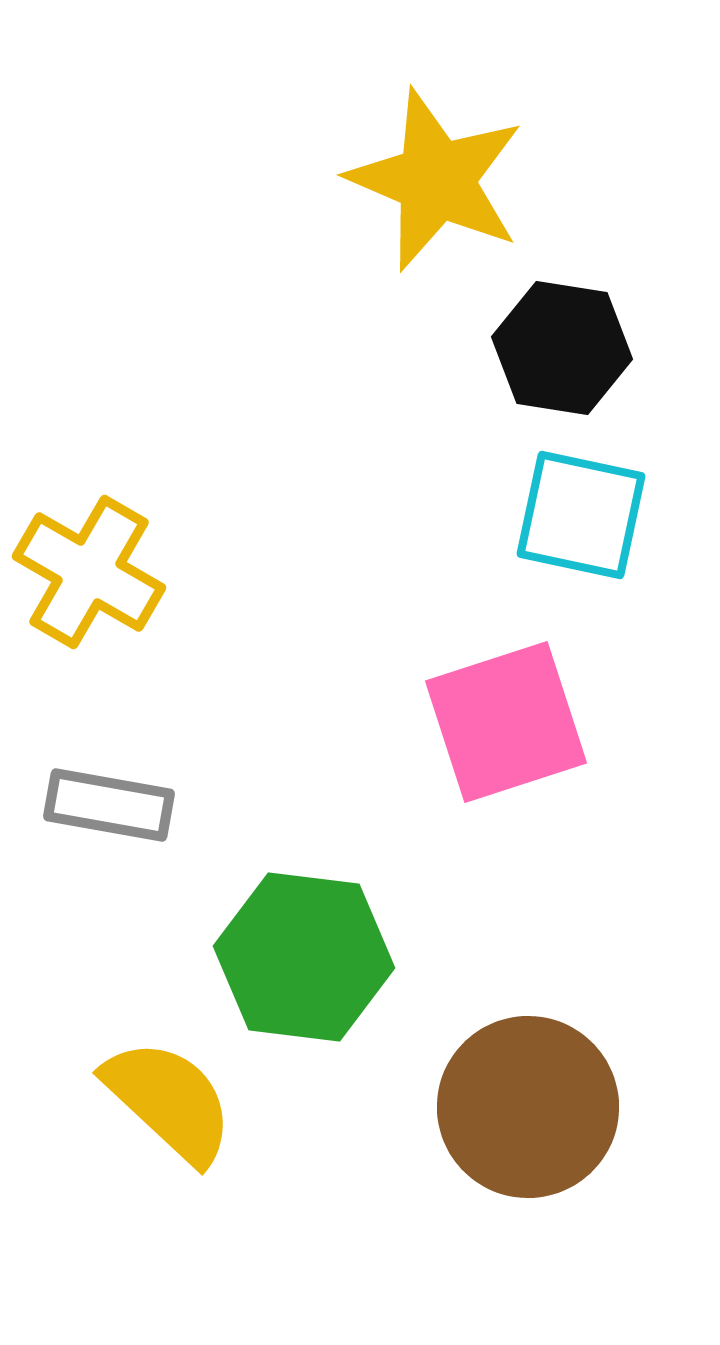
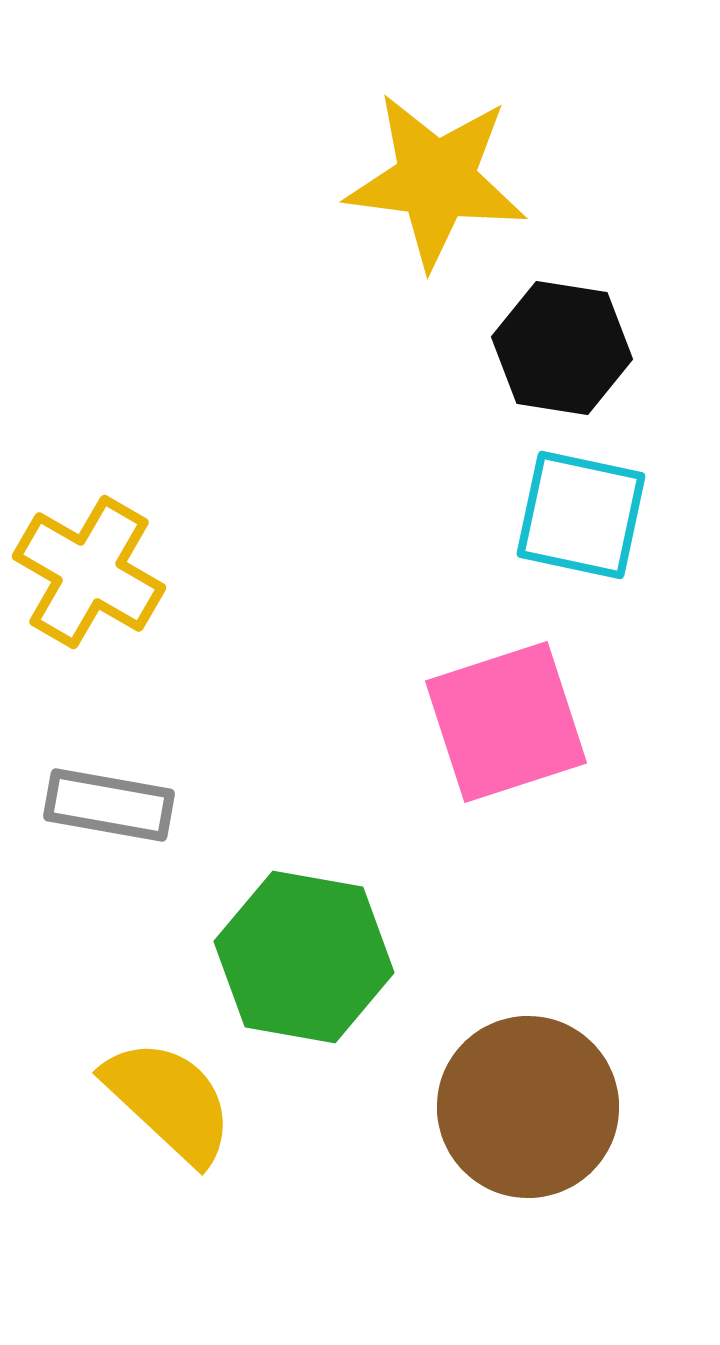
yellow star: rotated 16 degrees counterclockwise
green hexagon: rotated 3 degrees clockwise
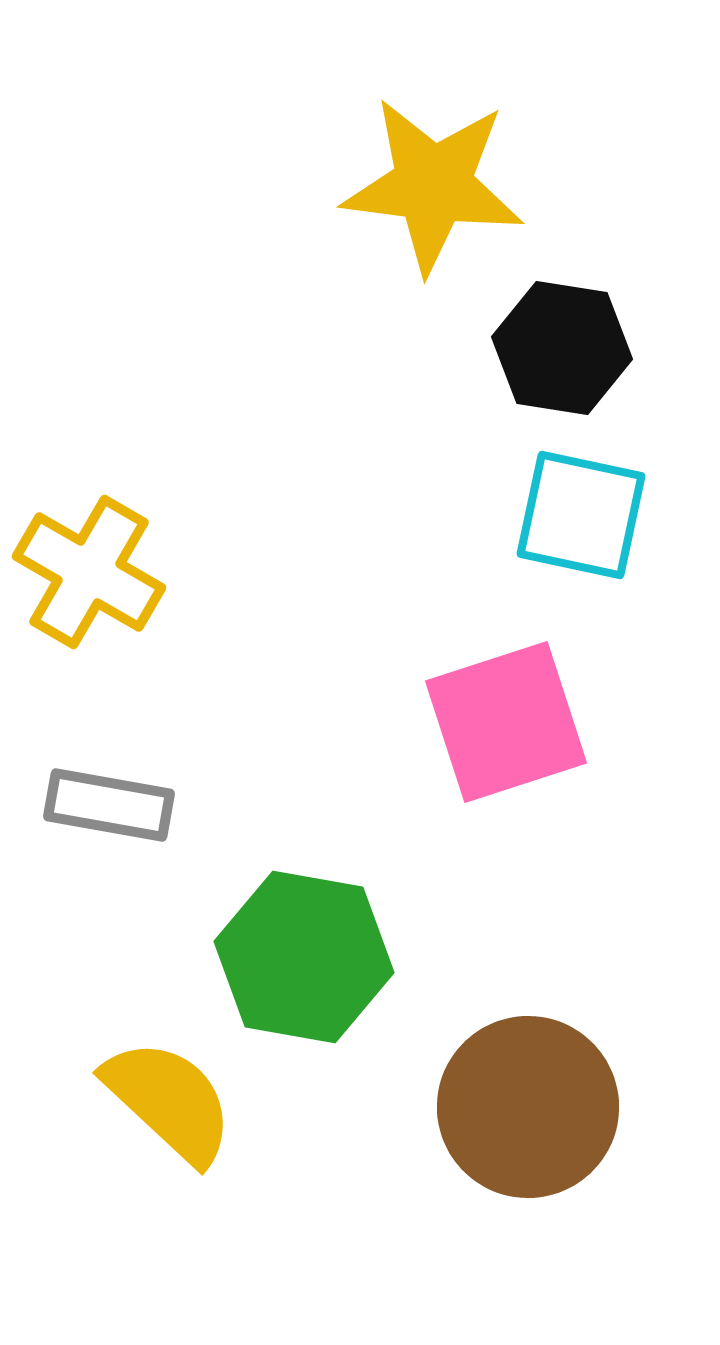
yellow star: moved 3 px left, 5 px down
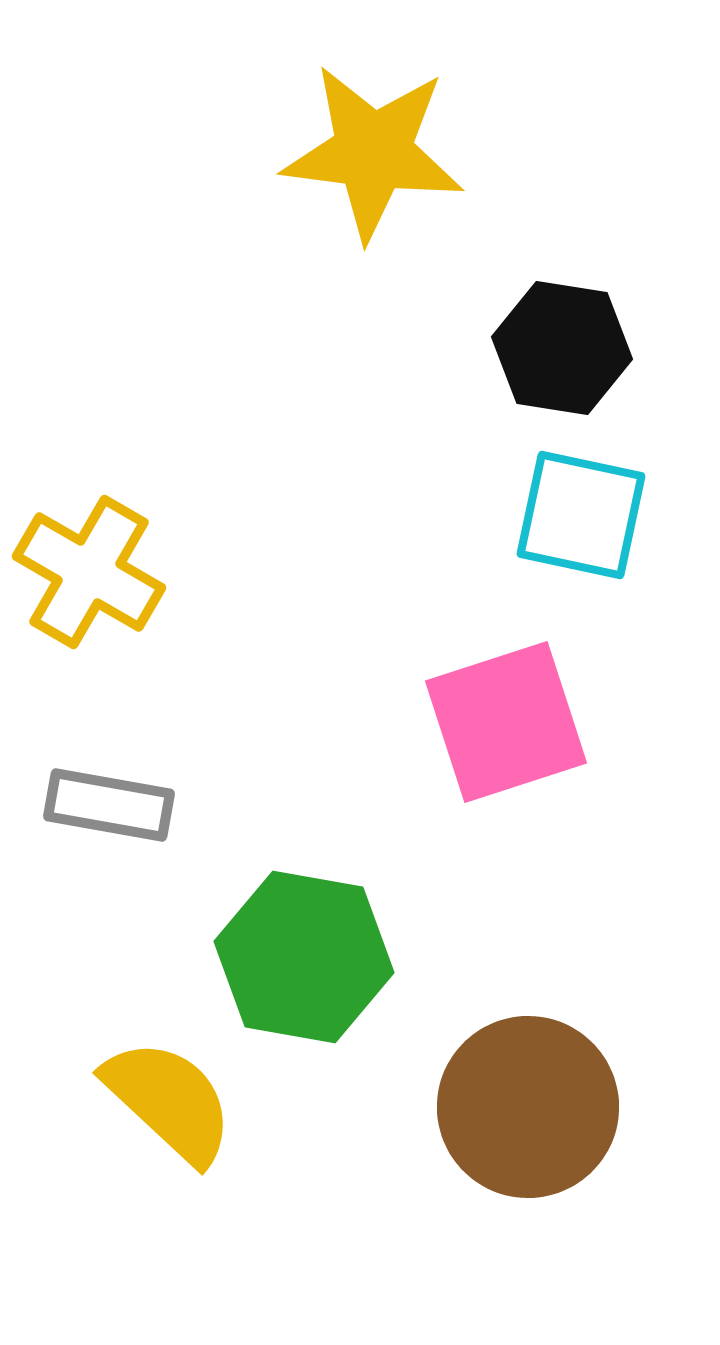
yellow star: moved 60 px left, 33 px up
